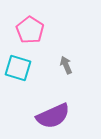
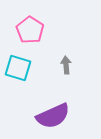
gray arrow: rotated 18 degrees clockwise
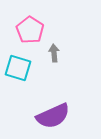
gray arrow: moved 12 px left, 12 px up
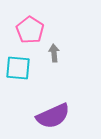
cyan square: rotated 12 degrees counterclockwise
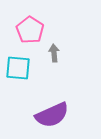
purple semicircle: moved 1 px left, 1 px up
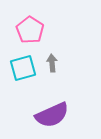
gray arrow: moved 2 px left, 10 px down
cyan square: moved 5 px right; rotated 20 degrees counterclockwise
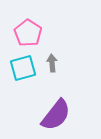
pink pentagon: moved 2 px left, 3 px down
purple semicircle: moved 4 px right; rotated 28 degrees counterclockwise
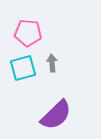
pink pentagon: rotated 28 degrees counterclockwise
purple semicircle: rotated 8 degrees clockwise
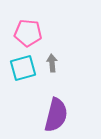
purple semicircle: rotated 32 degrees counterclockwise
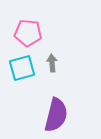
cyan square: moved 1 px left
